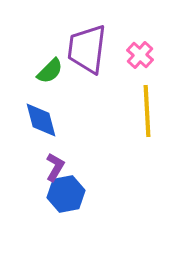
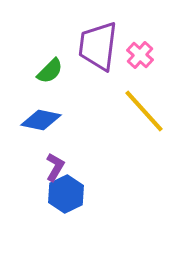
purple trapezoid: moved 11 px right, 3 px up
yellow line: moved 3 px left; rotated 39 degrees counterclockwise
blue diamond: rotated 63 degrees counterclockwise
blue hexagon: rotated 15 degrees counterclockwise
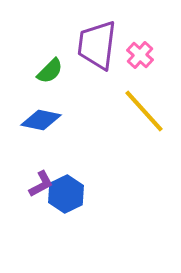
purple trapezoid: moved 1 px left, 1 px up
purple L-shape: moved 14 px left, 17 px down; rotated 32 degrees clockwise
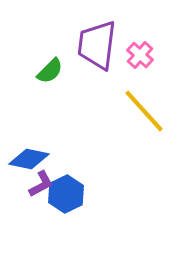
blue diamond: moved 12 px left, 39 px down
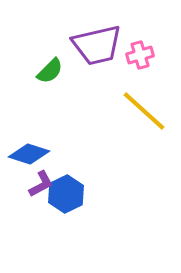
purple trapezoid: rotated 110 degrees counterclockwise
pink cross: rotated 32 degrees clockwise
yellow line: rotated 6 degrees counterclockwise
blue diamond: moved 5 px up; rotated 6 degrees clockwise
